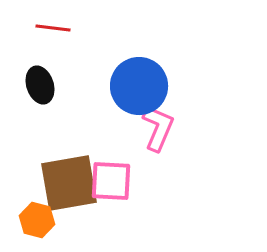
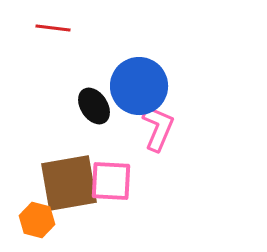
black ellipse: moved 54 px right, 21 px down; rotated 15 degrees counterclockwise
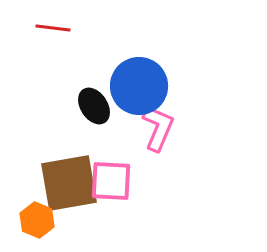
orange hexagon: rotated 8 degrees clockwise
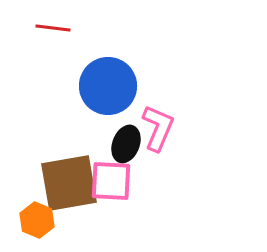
blue circle: moved 31 px left
black ellipse: moved 32 px right, 38 px down; rotated 54 degrees clockwise
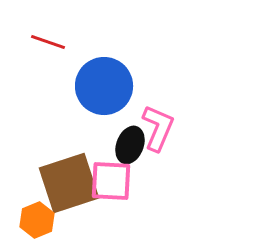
red line: moved 5 px left, 14 px down; rotated 12 degrees clockwise
blue circle: moved 4 px left
black ellipse: moved 4 px right, 1 px down
brown square: rotated 8 degrees counterclockwise
orange hexagon: rotated 16 degrees clockwise
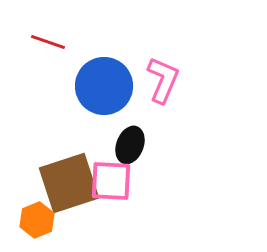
pink L-shape: moved 5 px right, 48 px up
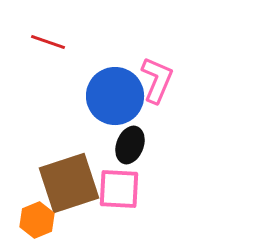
pink L-shape: moved 6 px left
blue circle: moved 11 px right, 10 px down
pink square: moved 8 px right, 8 px down
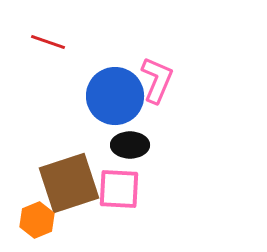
black ellipse: rotated 69 degrees clockwise
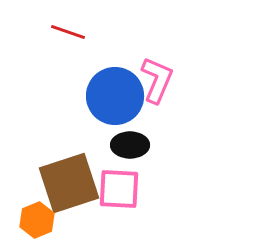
red line: moved 20 px right, 10 px up
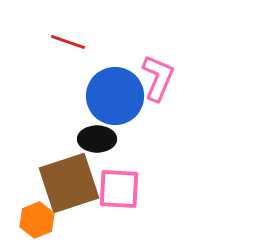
red line: moved 10 px down
pink L-shape: moved 1 px right, 2 px up
black ellipse: moved 33 px left, 6 px up
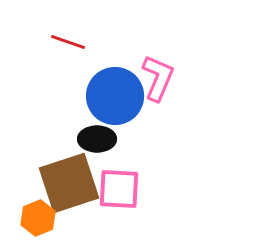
orange hexagon: moved 1 px right, 2 px up
